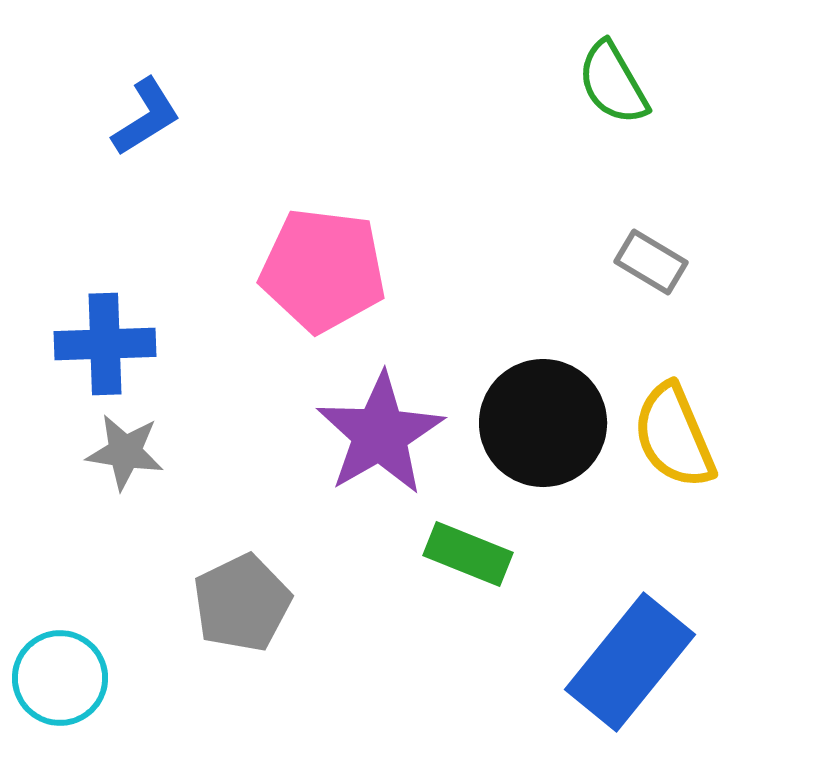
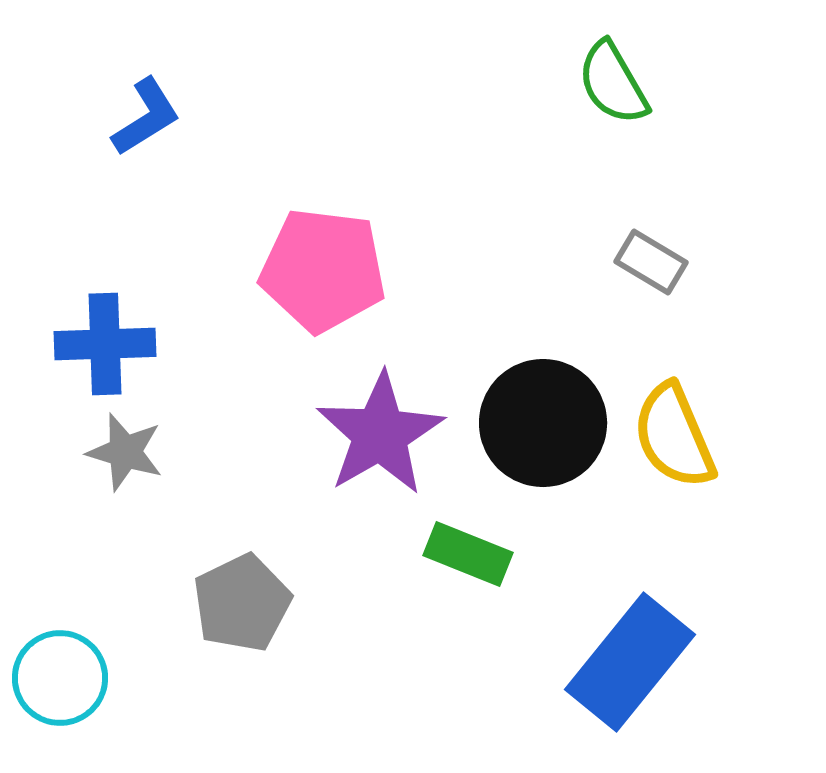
gray star: rotated 8 degrees clockwise
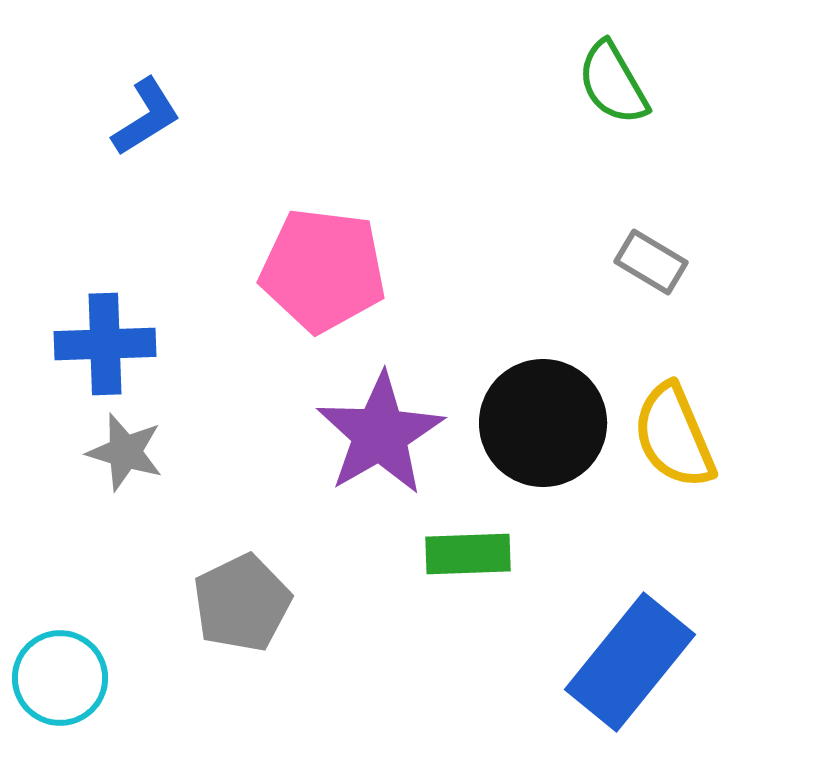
green rectangle: rotated 24 degrees counterclockwise
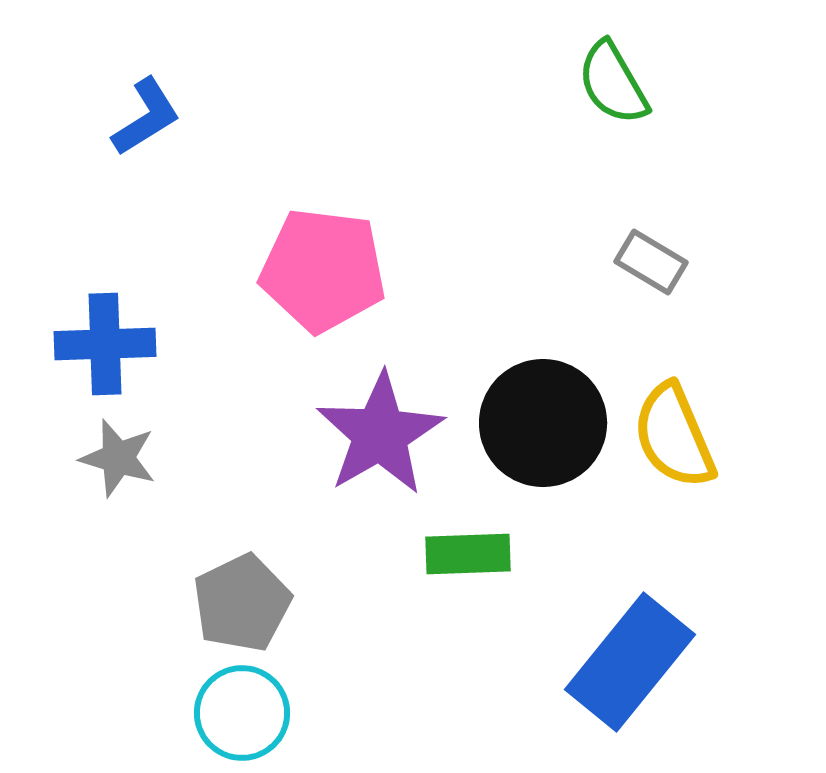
gray star: moved 7 px left, 6 px down
cyan circle: moved 182 px right, 35 px down
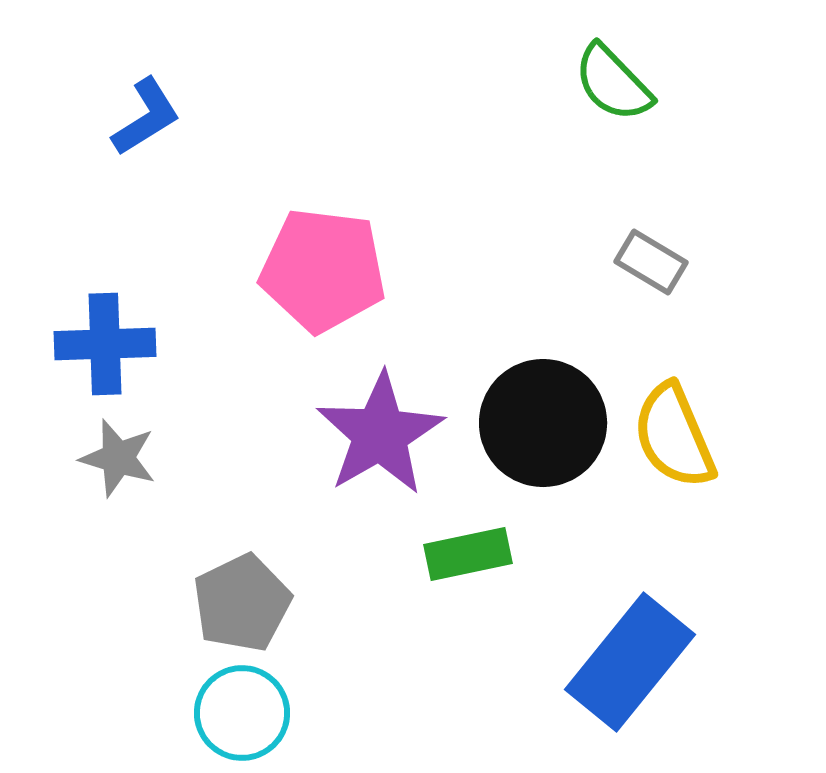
green semicircle: rotated 14 degrees counterclockwise
green rectangle: rotated 10 degrees counterclockwise
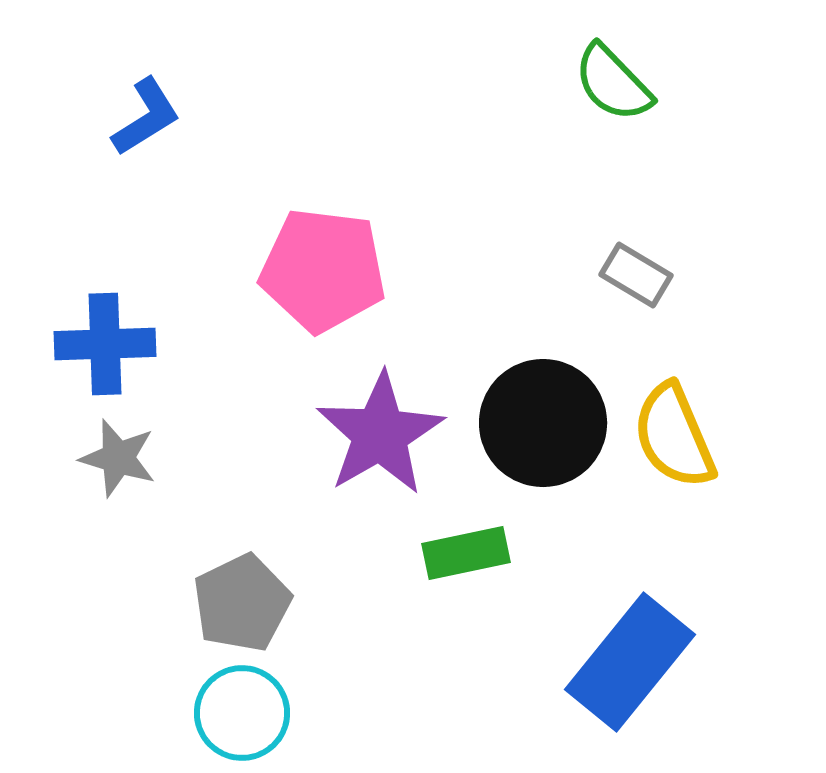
gray rectangle: moved 15 px left, 13 px down
green rectangle: moved 2 px left, 1 px up
